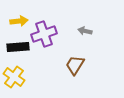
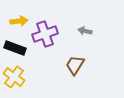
purple cross: moved 1 px right
black rectangle: moved 3 px left, 1 px down; rotated 25 degrees clockwise
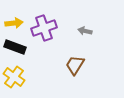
yellow arrow: moved 5 px left, 2 px down
purple cross: moved 1 px left, 6 px up
black rectangle: moved 1 px up
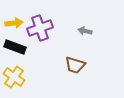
purple cross: moved 4 px left
brown trapezoid: rotated 105 degrees counterclockwise
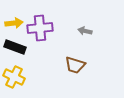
purple cross: rotated 15 degrees clockwise
yellow cross: rotated 10 degrees counterclockwise
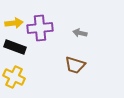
gray arrow: moved 5 px left, 2 px down
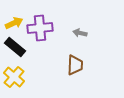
yellow arrow: rotated 18 degrees counterclockwise
black rectangle: rotated 20 degrees clockwise
brown trapezoid: rotated 105 degrees counterclockwise
yellow cross: rotated 15 degrees clockwise
